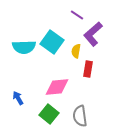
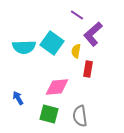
cyan square: moved 1 px down
green square: rotated 24 degrees counterclockwise
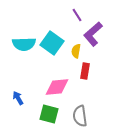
purple line: rotated 24 degrees clockwise
cyan semicircle: moved 3 px up
red rectangle: moved 3 px left, 2 px down
